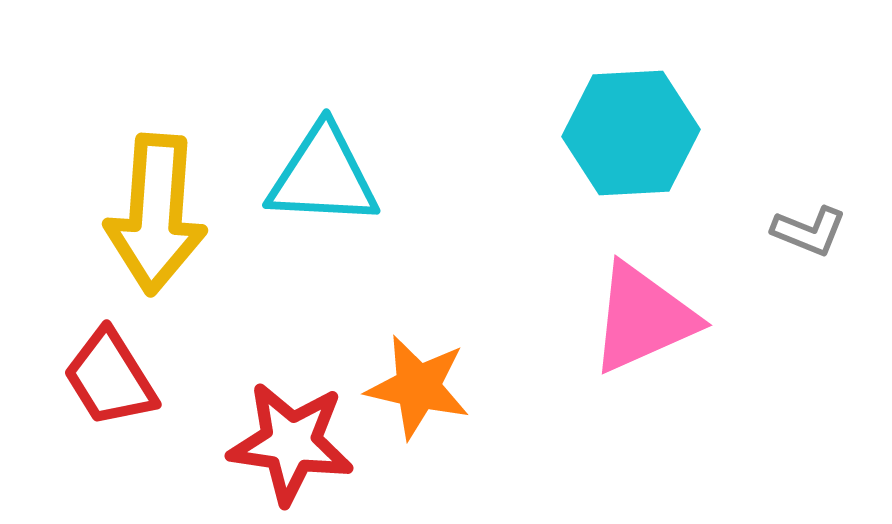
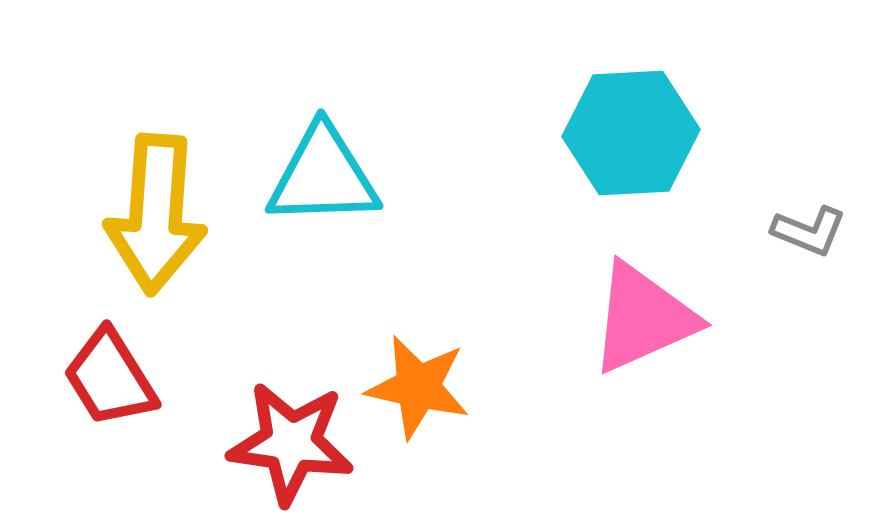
cyan triangle: rotated 5 degrees counterclockwise
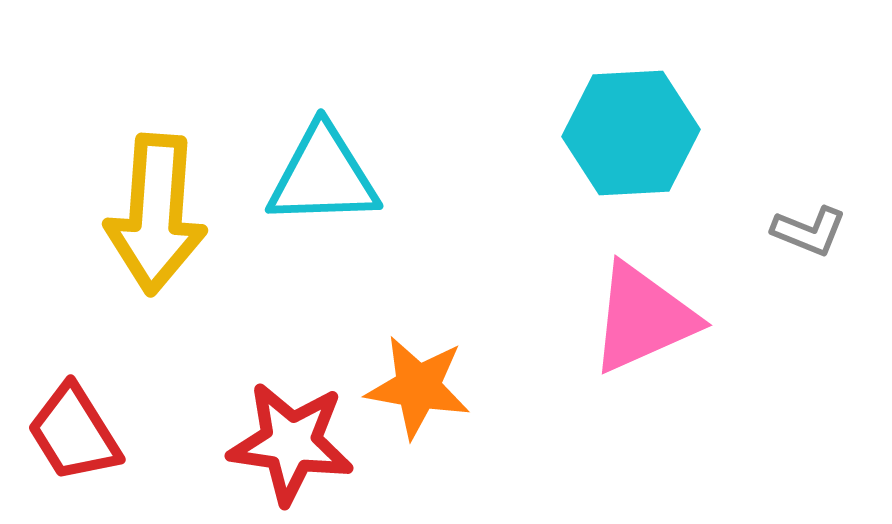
red trapezoid: moved 36 px left, 55 px down
orange star: rotated 3 degrees counterclockwise
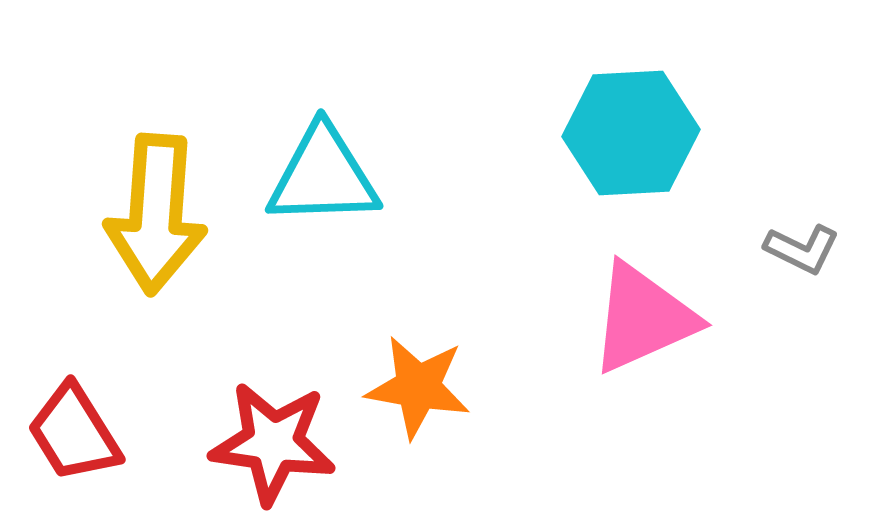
gray L-shape: moved 7 px left, 18 px down; rotated 4 degrees clockwise
red star: moved 18 px left
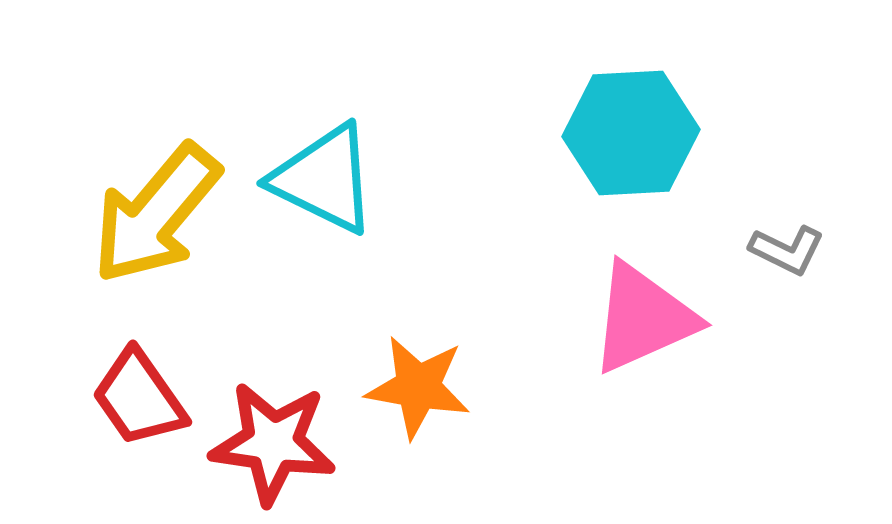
cyan triangle: moved 1 px right, 3 px down; rotated 28 degrees clockwise
yellow arrow: rotated 36 degrees clockwise
gray L-shape: moved 15 px left, 1 px down
red trapezoid: moved 65 px right, 35 px up; rotated 3 degrees counterclockwise
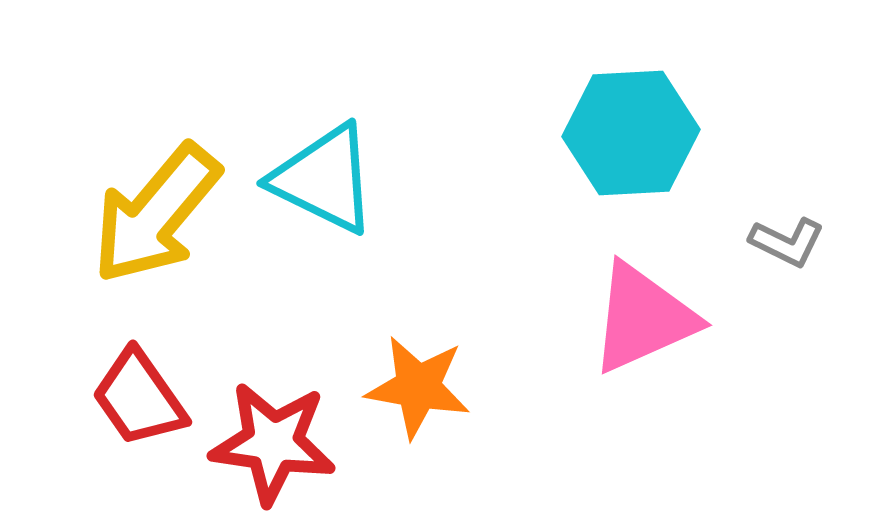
gray L-shape: moved 8 px up
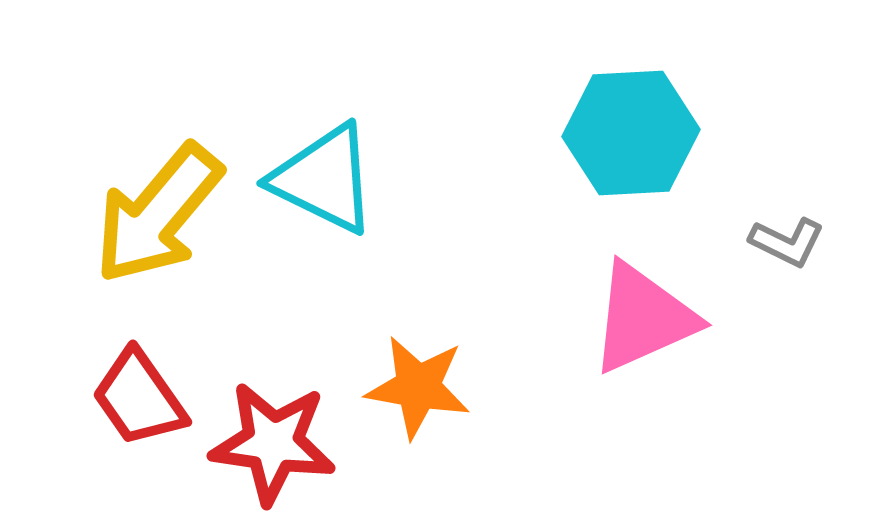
yellow arrow: moved 2 px right
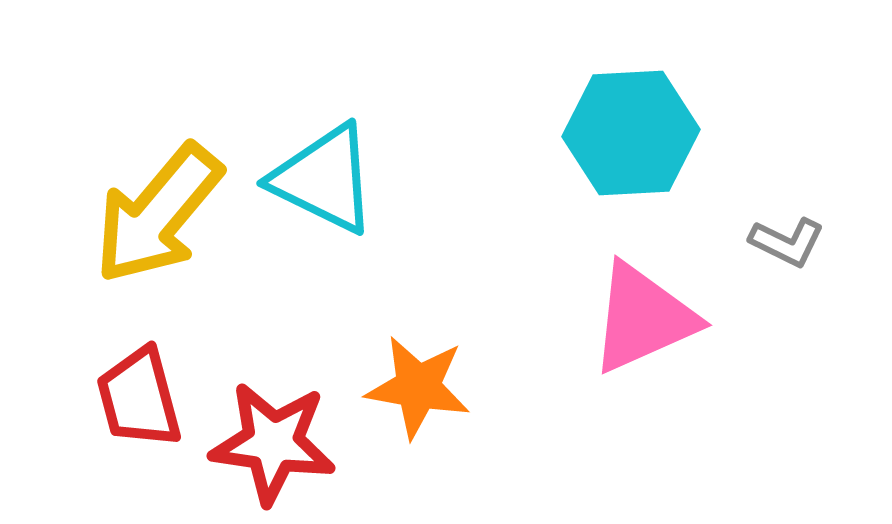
red trapezoid: rotated 20 degrees clockwise
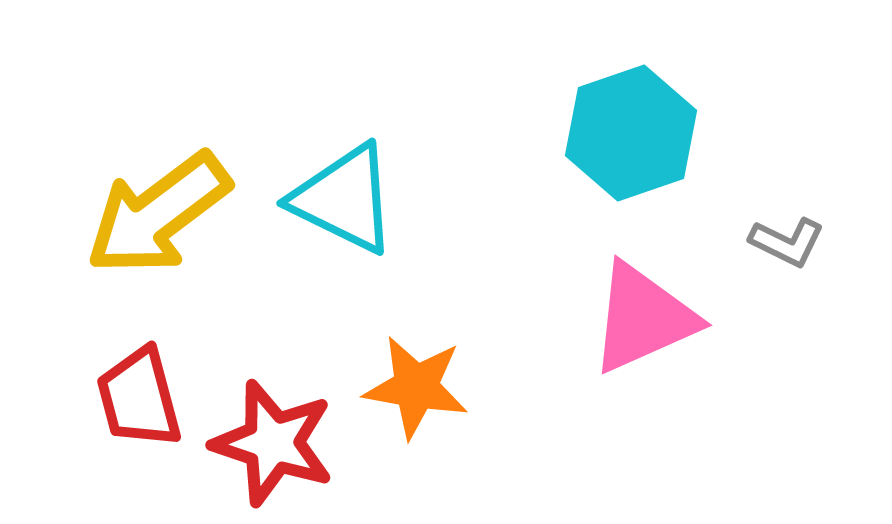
cyan hexagon: rotated 16 degrees counterclockwise
cyan triangle: moved 20 px right, 20 px down
yellow arrow: rotated 13 degrees clockwise
orange star: moved 2 px left
red star: rotated 10 degrees clockwise
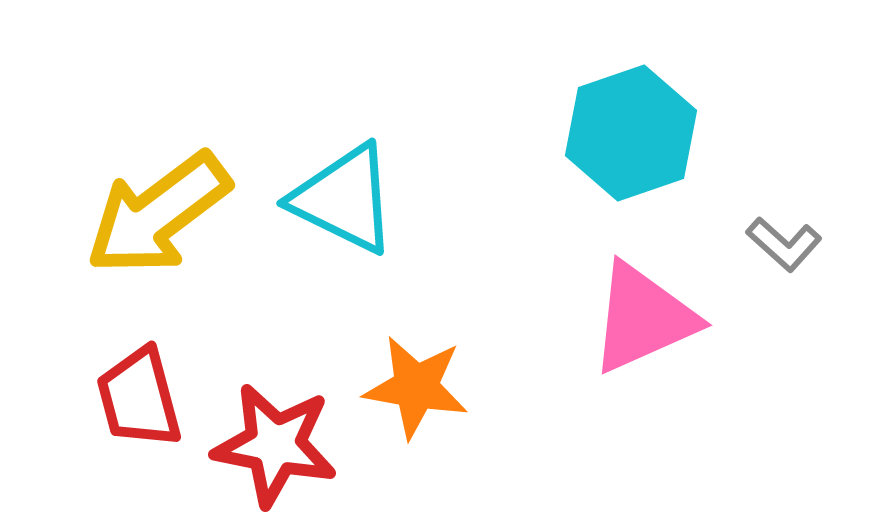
gray L-shape: moved 3 px left, 2 px down; rotated 16 degrees clockwise
red star: moved 2 px right, 2 px down; rotated 7 degrees counterclockwise
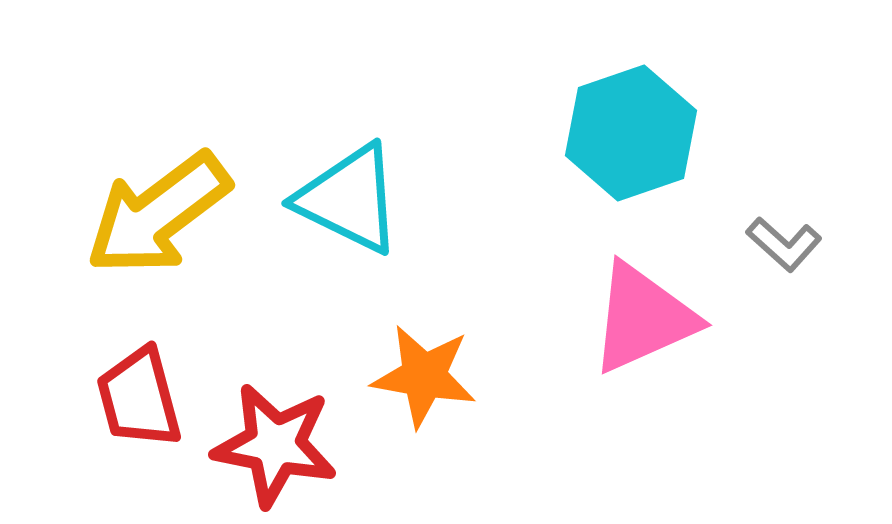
cyan triangle: moved 5 px right
orange star: moved 8 px right, 11 px up
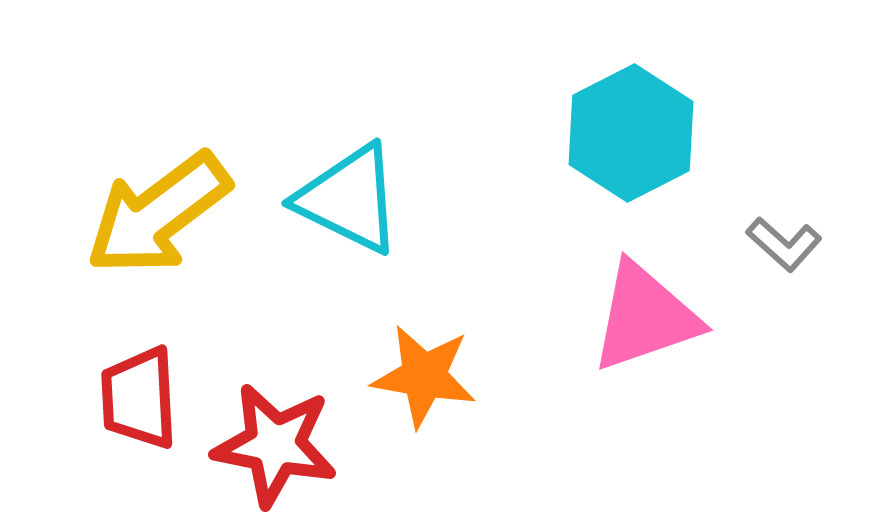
cyan hexagon: rotated 8 degrees counterclockwise
pink triangle: moved 2 px right, 1 px up; rotated 5 degrees clockwise
red trapezoid: rotated 12 degrees clockwise
